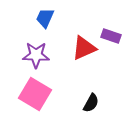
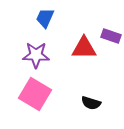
red triangle: rotated 24 degrees clockwise
black semicircle: rotated 78 degrees clockwise
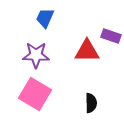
red triangle: moved 3 px right, 3 px down
black semicircle: rotated 108 degrees counterclockwise
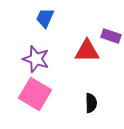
purple star: moved 4 px down; rotated 16 degrees clockwise
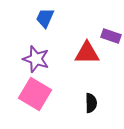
red triangle: moved 2 px down
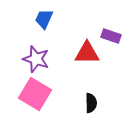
blue trapezoid: moved 1 px left, 1 px down
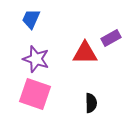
blue trapezoid: moved 13 px left
purple rectangle: moved 2 px down; rotated 48 degrees counterclockwise
red triangle: moved 2 px left
pink square: rotated 12 degrees counterclockwise
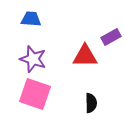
blue trapezoid: rotated 70 degrees clockwise
purple rectangle: moved 1 px up
red triangle: moved 3 px down
purple star: moved 3 px left
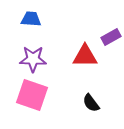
purple star: rotated 16 degrees counterclockwise
pink square: moved 3 px left, 1 px down
black semicircle: rotated 144 degrees clockwise
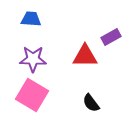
pink square: rotated 12 degrees clockwise
